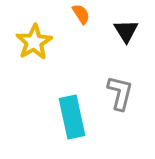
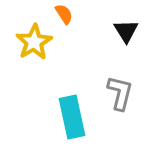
orange semicircle: moved 17 px left
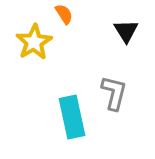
gray L-shape: moved 6 px left
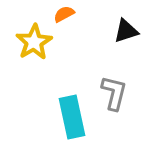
orange semicircle: rotated 85 degrees counterclockwise
black triangle: rotated 44 degrees clockwise
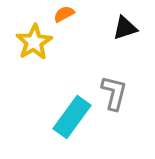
black triangle: moved 1 px left, 3 px up
cyan rectangle: rotated 48 degrees clockwise
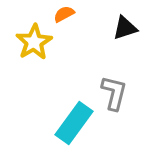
cyan rectangle: moved 2 px right, 6 px down
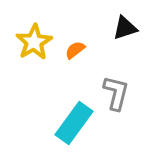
orange semicircle: moved 11 px right, 36 px down; rotated 10 degrees counterclockwise
gray L-shape: moved 2 px right
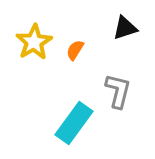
orange semicircle: rotated 20 degrees counterclockwise
gray L-shape: moved 2 px right, 2 px up
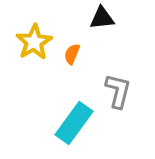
black triangle: moved 23 px left, 10 px up; rotated 12 degrees clockwise
orange semicircle: moved 3 px left, 4 px down; rotated 10 degrees counterclockwise
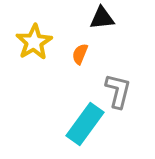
orange semicircle: moved 8 px right
cyan rectangle: moved 11 px right, 1 px down
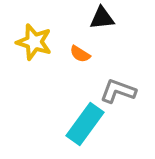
yellow star: rotated 24 degrees counterclockwise
orange semicircle: rotated 80 degrees counterclockwise
gray L-shape: rotated 84 degrees counterclockwise
